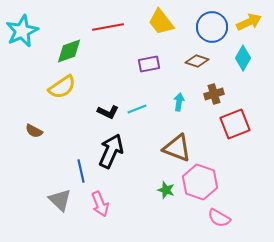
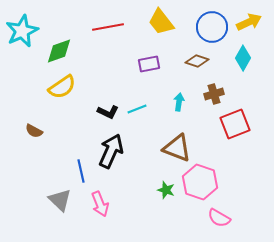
green diamond: moved 10 px left
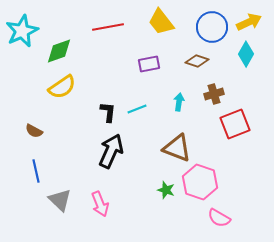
cyan diamond: moved 3 px right, 4 px up
black L-shape: rotated 110 degrees counterclockwise
blue line: moved 45 px left
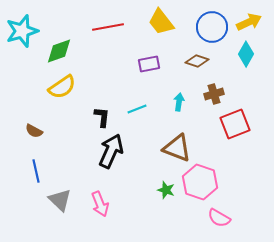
cyan star: rotated 8 degrees clockwise
black L-shape: moved 6 px left, 5 px down
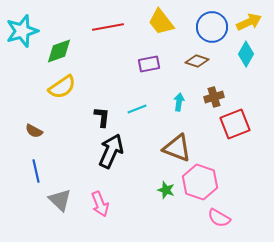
brown cross: moved 3 px down
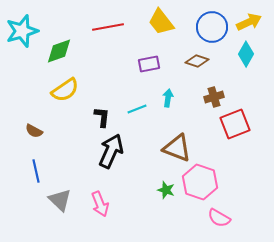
yellow semicircle: moved 3 px right, 3 px down
cyan arrow: moved 11 px left, 4 px up
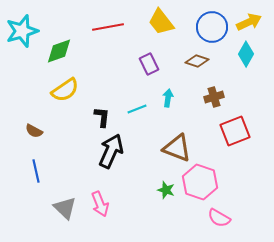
purple rectangle: rotated 75 degrees clockwise
red square: moved 7 px down
gray triangle: moved 5 px right, 8 px down
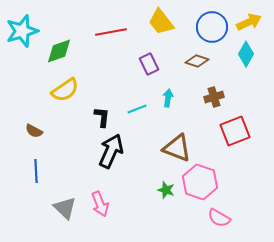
red line: moved 3 px right, 5 px down
blue line: rotated 10 degrees clockwise
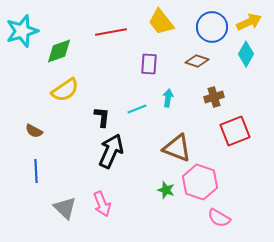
purple rectangle: rotated 30 degrees clockwise
pink arrow: moved 2 px right
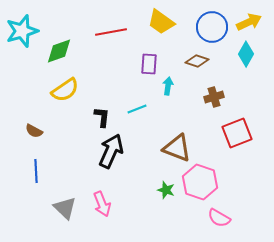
yellow trapezoid: rotated 16 degrees counterclockwise
cyan arrow: moved 12 px up
red square: moved 2 px right, 2 px down
